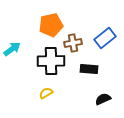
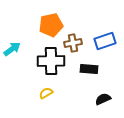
blue rectangle: moved 3 px down; rotated 20 degrees clockwise
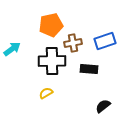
black cross: moved 1 px right
black semicircle: moved 7 px down; rotated 14 degrees counterclockwise
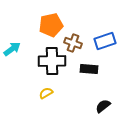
brown cross: rotated 30 degrees clockwise
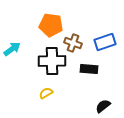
orange pentagon: rotated 20 degrees clockwise
blue rectangle: moved 1 px down
